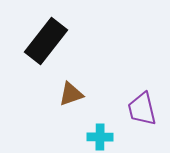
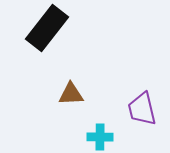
black rectangle: moved 1 px right, 13 px up
brown triangle: rotated 16 degrees clockwise
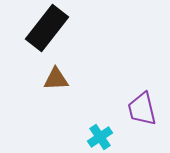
brown triangle: moved 15 px left, 15 px up
cyan cross: rotated 35 degrees counterclockwise
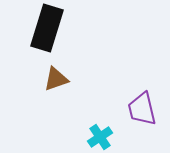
black rectangle: rotated 21 degrees counterclockwise
brown triangle: rotated 16 degrees counterclockwise
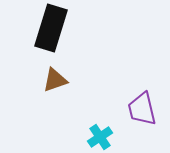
black rectangle: moved 4 px right
brown triangle: moved 1 px left, 1 px down
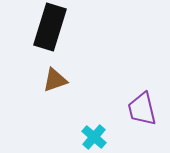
black rectangle: moved 1 px left, 1 px up
cyan cross: moved 6 px left; rotated 15 degrees counterclockwise
